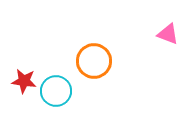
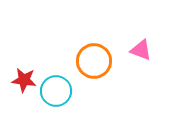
pink triangle: moved 27 px left, 16 px down
red star: moved 1 px up
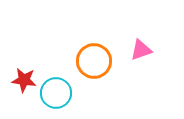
pink triangle: rotated 40 degrees counterclockwise
cyan circle: moved 2 px down
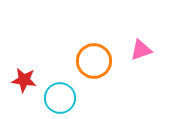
cyan circle: moved 4 px right, 5 px down
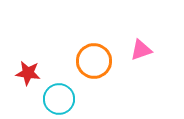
red star: moved 4 px right, 7 px up
cyan circle: moved 1 px left, 1 px down
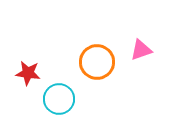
orange circle: moved 3 px right, 1 px down
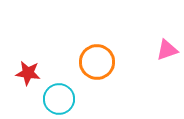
pink triangle: moved 26 px right
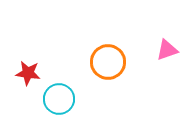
orange circle: moved 11 px right
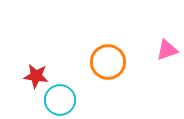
red star: moved 8 px right, 3 px down
cyan circle: moved 1 px right, 1 px down
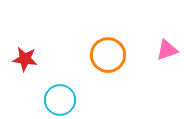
orange circle: moved 7 px up
red star: moved 11 px left, 17 px up
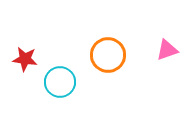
cyan circle: moved 18 px up
